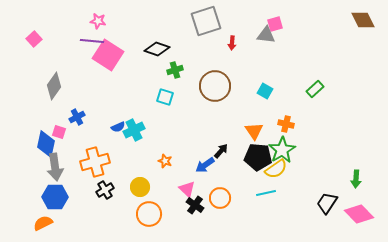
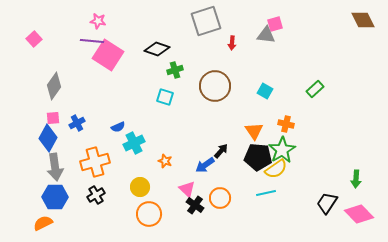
blue cross at (77, 117): moved 6 px down
cyan cross at (134, 130): moved 13 px down
pink square at (59, 132): moved 6 px left, 14 px up; rotated 24 degrees counterclockwise
blue diamond at (46, 144): moved 2 px right, 6 px up; rotated 16 degrees clockwise
black cross at (105, 190): moved 9 px left, 5 px down
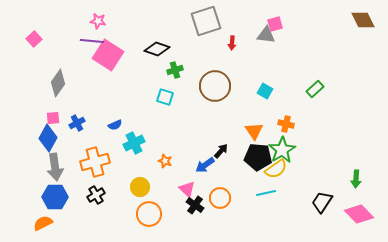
gray diamond at (54, 86): moved 4 px right, 3 px up
blue semicircle at (118, 127): moved 3 px left, 2 px up
black trapezoid at (327, 203): moved 5 px left, 1 px up
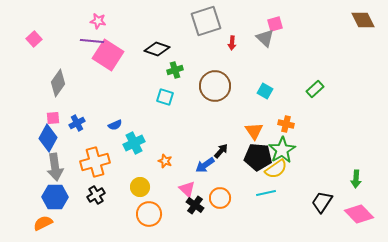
gray triangle at (266, 35): moved 1 px left, 3 px down; rotated 36 degrees clockwise
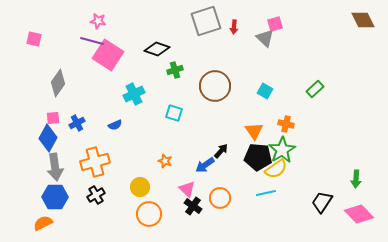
pink square at (34, 39): rotated 35 degrees counterclockwise
purple line at (92, 41): rotated 10 degrees clockwise
red arrow at (232, 43): moved 2 px right, 16 px up
cyan square at (165, 97): moved 9 px right, 16 px down
cyan cross at (134, 143): moved 49 px up
black cross at (195, 205): moved 2 px left, 1 px down
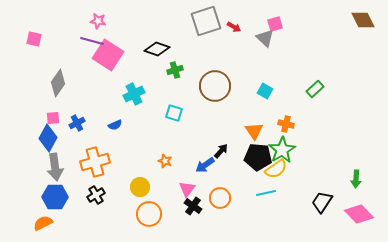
red arrow at (234, 27): rotated 64 degrees counterclockwise
pink triangle at (187, 189): rotated 24 degrees clockwise
